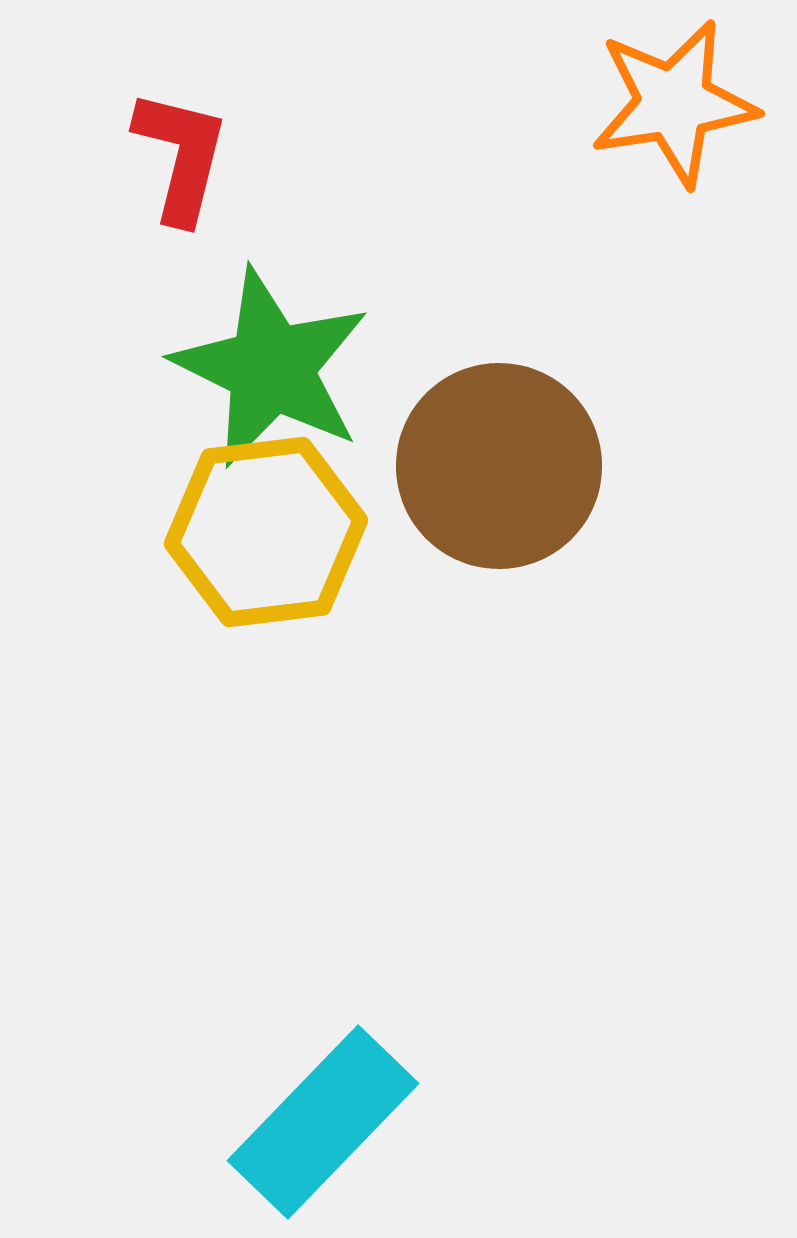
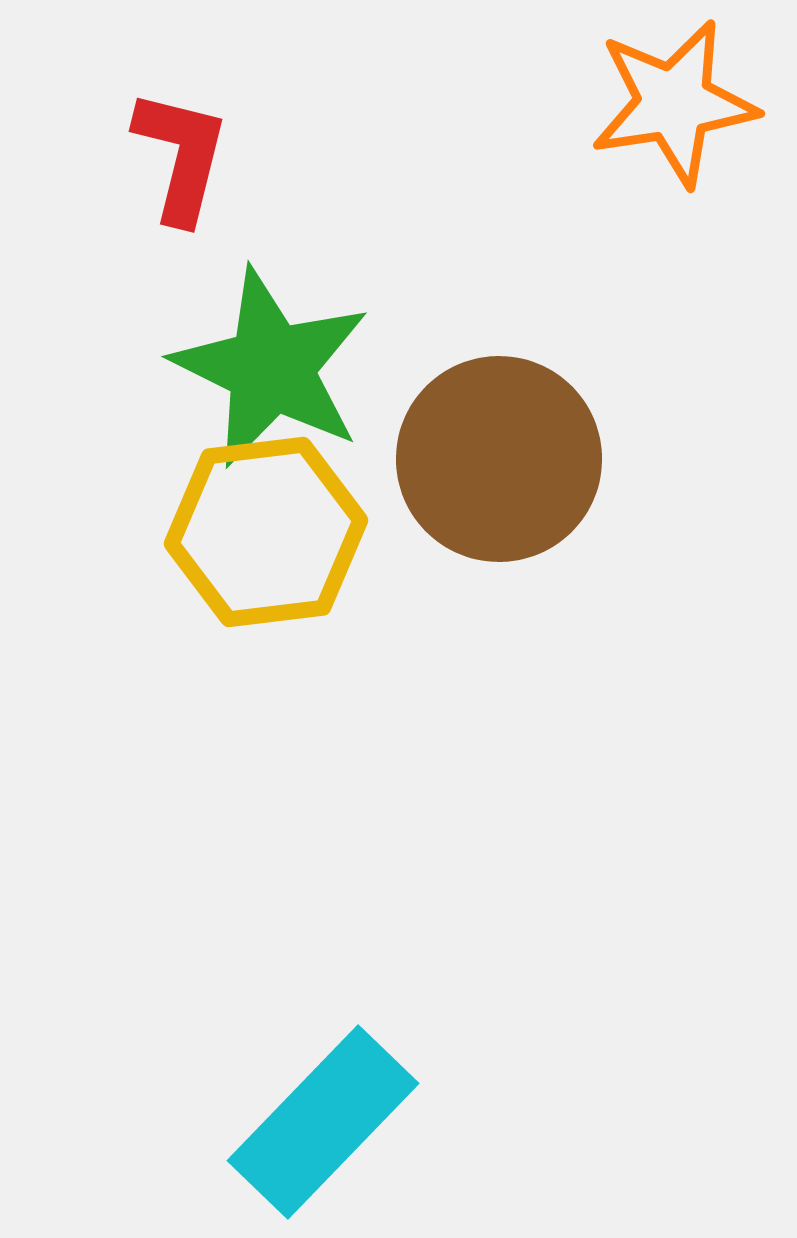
brown circle: moved 7 px up
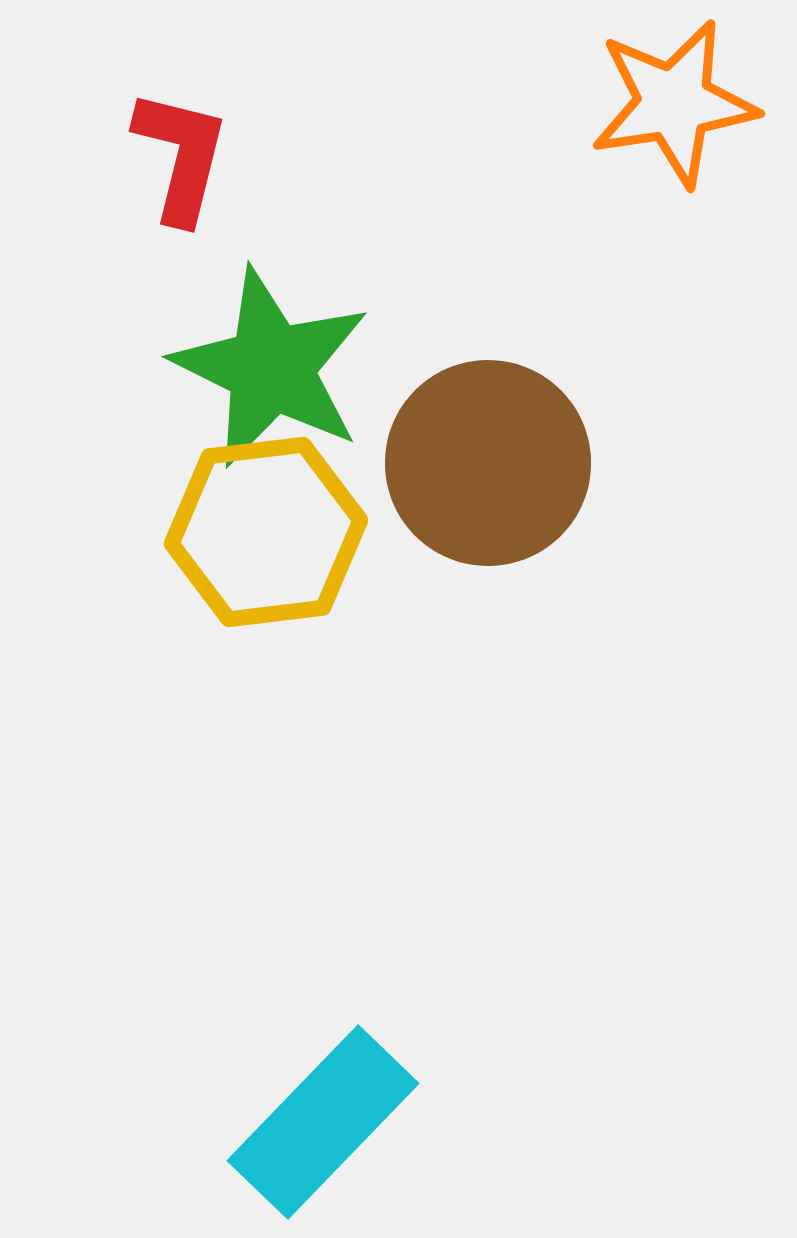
brown circle: moved 11 px left, 4 px down
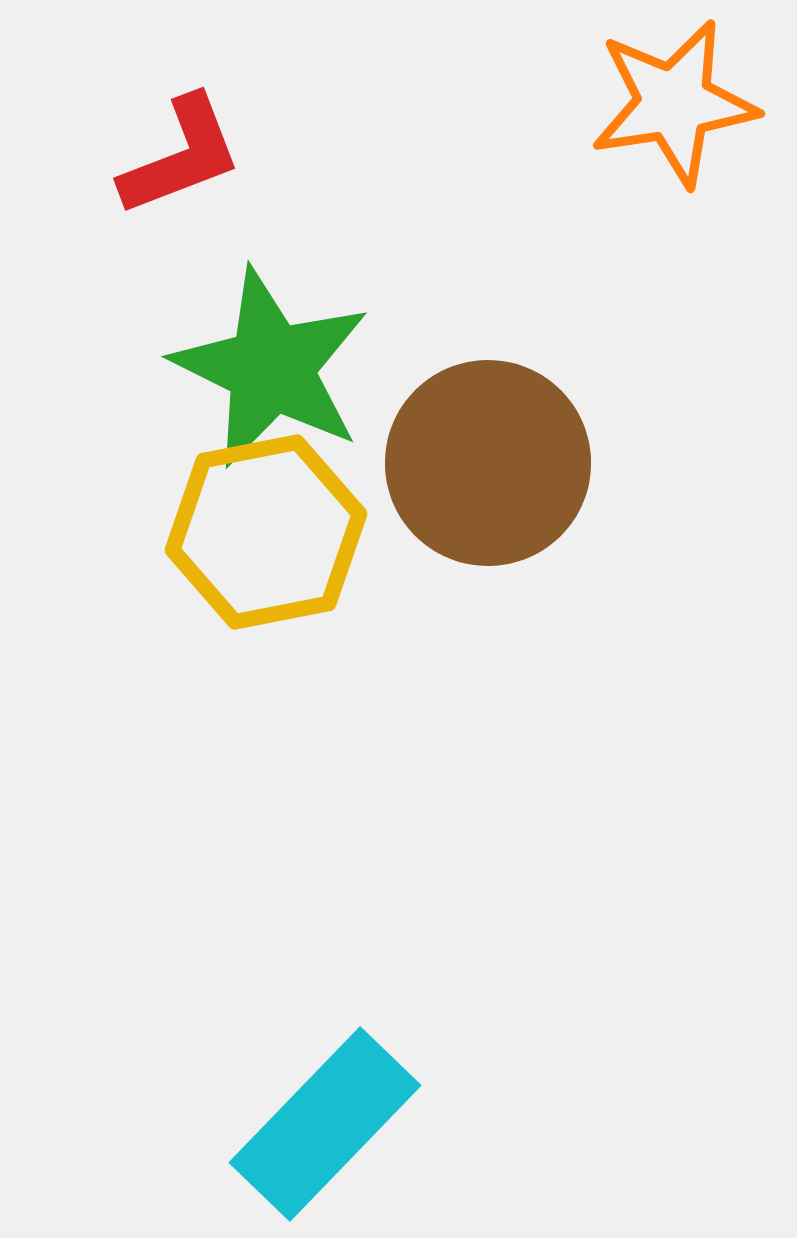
red L-shape: rotated 55 degrees clockwise
yellow hexagon: rotated 4 degrees counterclockwise
cyan rectangle: moved 2 px right, 2 px down
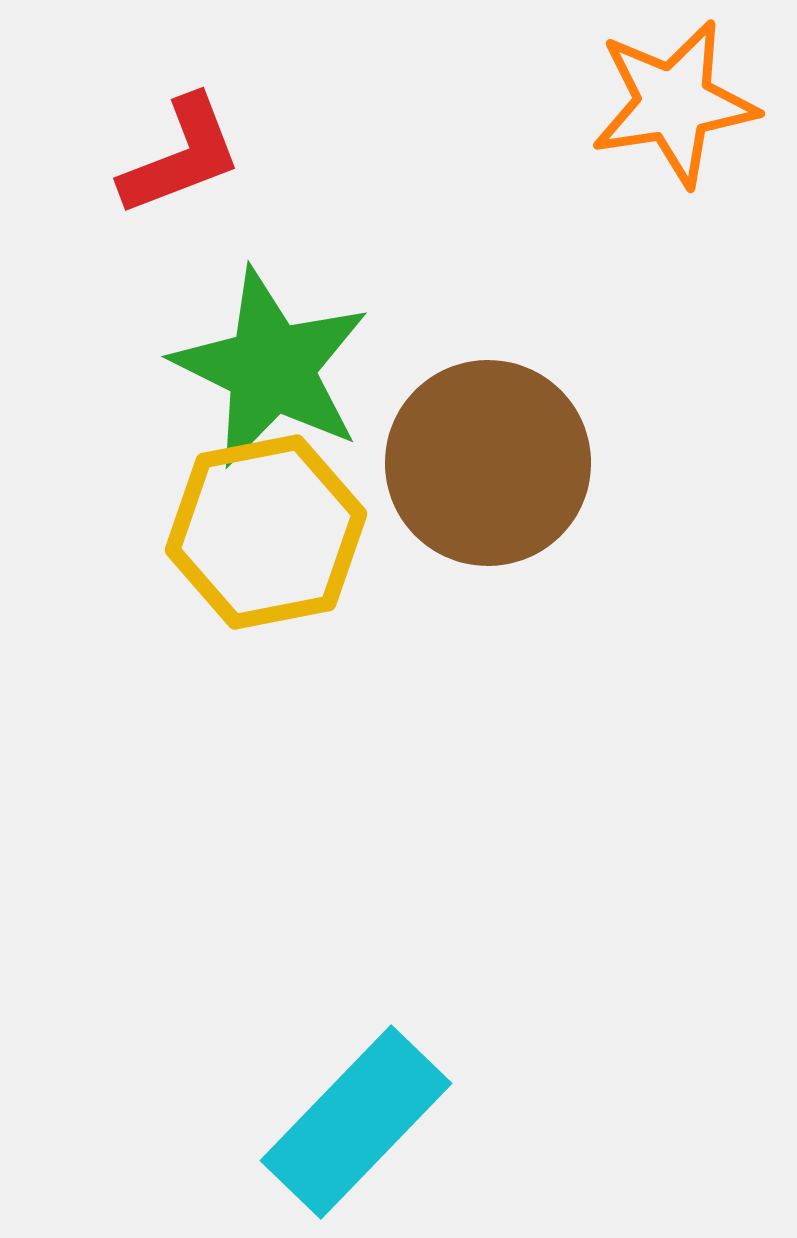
cyan rectangle: moved 31 px right, 2 px up
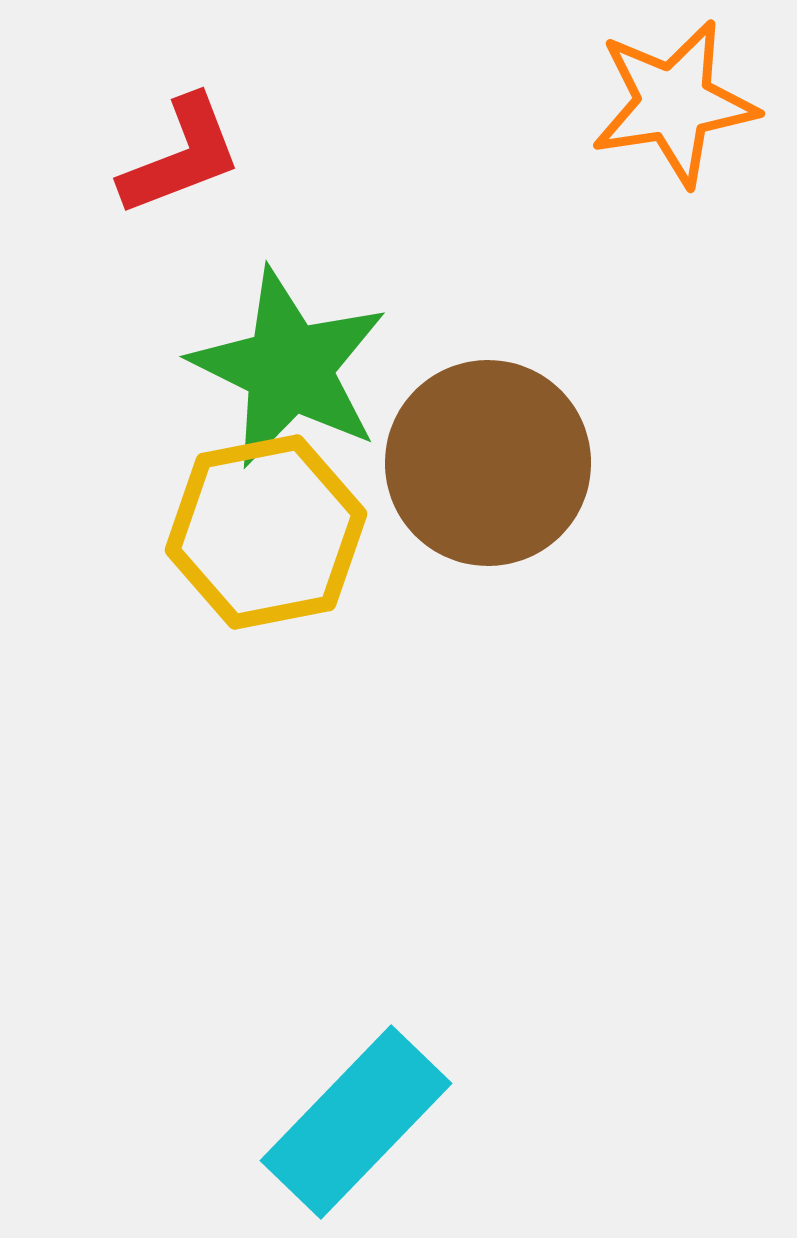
green star: moved 18 px right
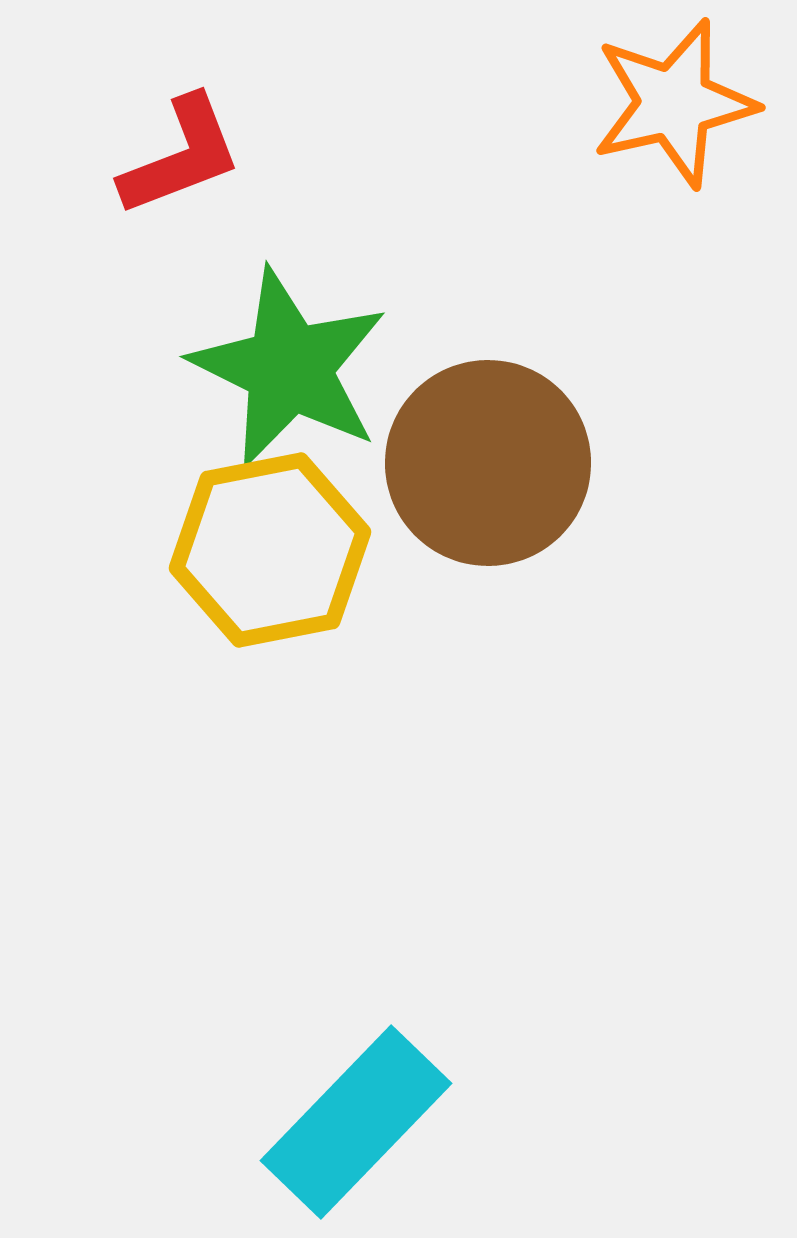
orange star: rotated 4 degrees counterclockwise
yellow hexagon: moved 4 px right, 18 px down
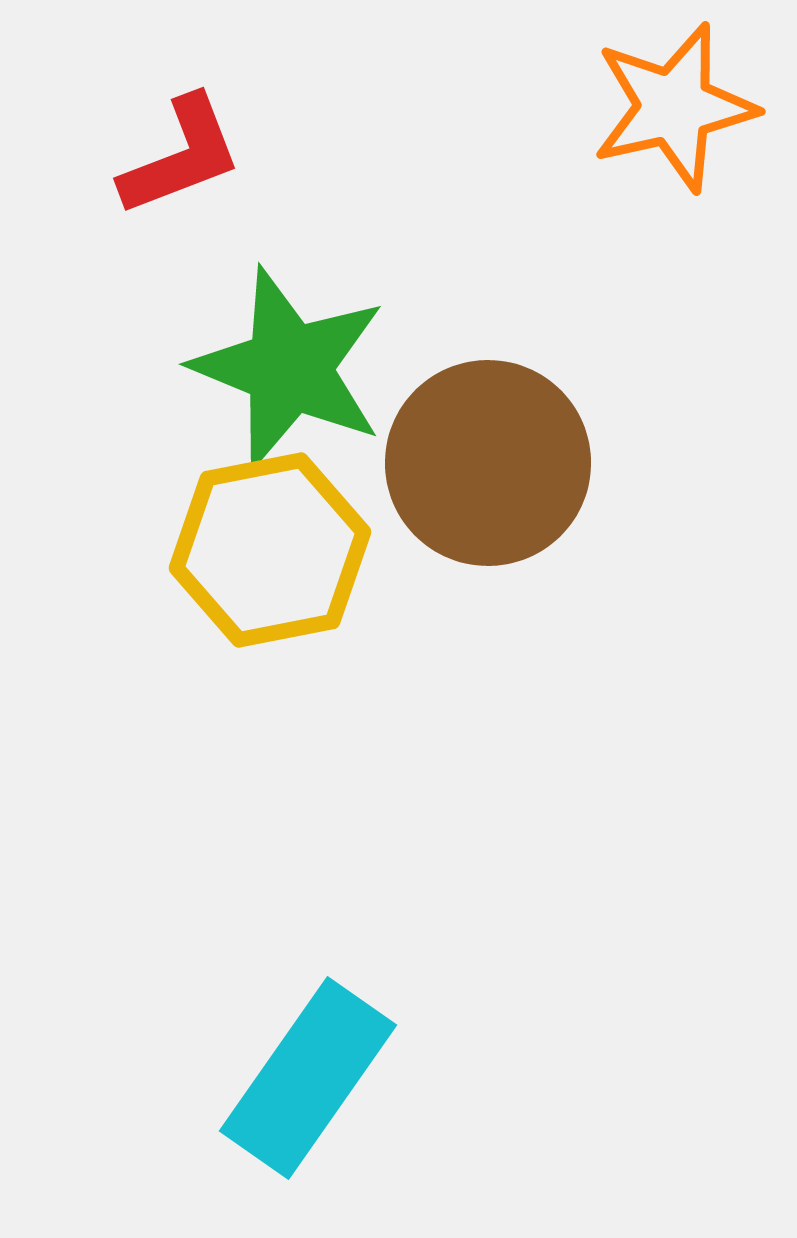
orange star: moved 4 px down
green star: rotated 4 degrees counterclockwise
cyan rectangle: moved 48 px left, 44 px up; rotated 9 degrees counterclockwise
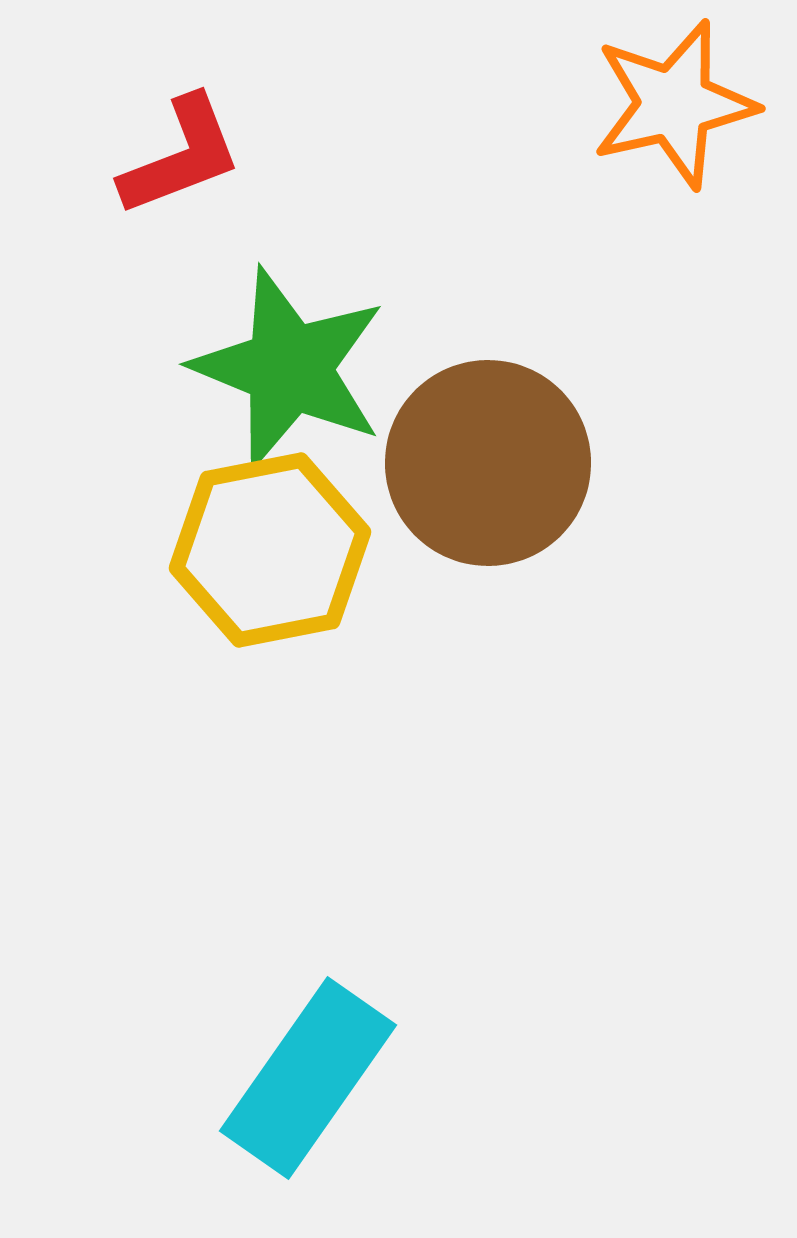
orange star: moved 3 px up
